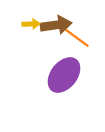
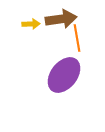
brown arrow: moved 5 px right, 6 px up
orange line: rotated 44 degrees clockwise
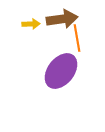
brown arrow: moved 1 px right
purple ellipse: moved 3 px left, 4 px up
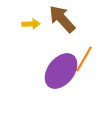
brown arrow: rotated 124 degrees counterclockwise
orange line: moved 7 px right, 21 px down; rotated 40 degrees clockwise
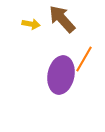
yellow arrow: rotated 12 degrees clockwise
purple ellipse: moved 4 px down; rotated 27 degrees counterclockwise
